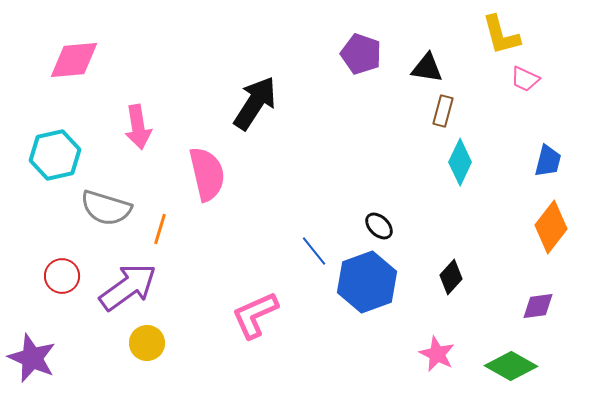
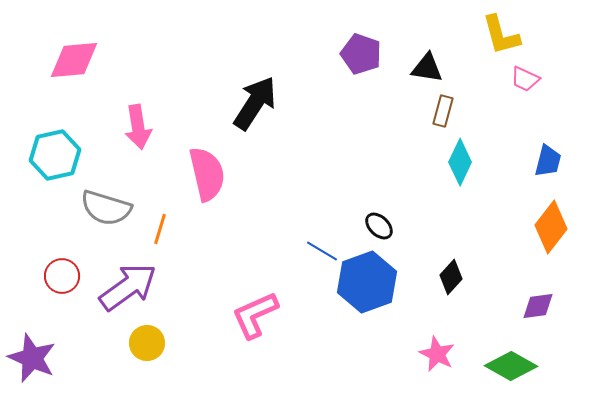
blue line: moved 8 px right; rotated 20 degrees counterclockwise
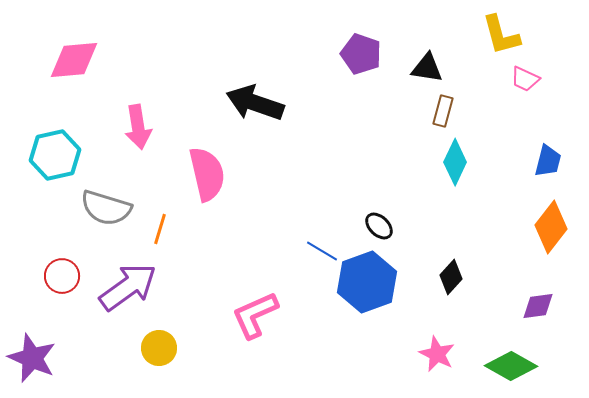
black arrow: rotated 104 degrees counterclockwise
cyan diamond: moved 5 px left
yellow circle: moved 12 px right, 5 px down
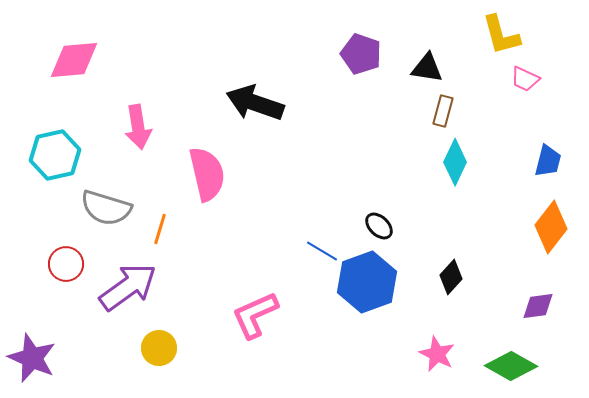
red circle: moved 4 px right, 12 px up
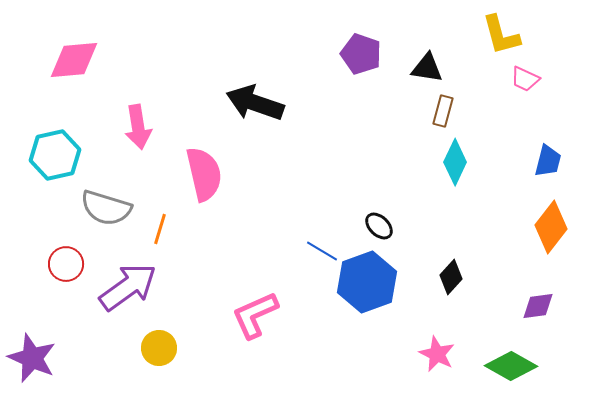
pink semicircle: moved 3 px left
